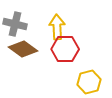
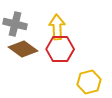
red hexagon: moved 5 px left
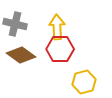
brown diamond: moved 2 px left, 6 px down
yellow hexagon: moved 5 px left
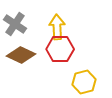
gray cross: rotated 20 degrees clockwise
brown diamond: rotated 12 degrees counterclockwise
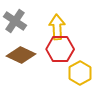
gray cross: moved 3 px up
yellow hexagon: moved 4 px left, 9 px up; rotated 15 degrees counterclockwise
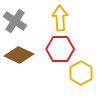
yellow arrow: moved 3 px right, 9 px up
brown diamond: moved 2 px left
yellow hexagon: moved 1 px right
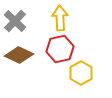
gray cross: rotated 10 degrees clockwise
red hexagon: rotated 12 degrees counterclockwise
